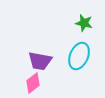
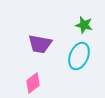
green star: moved 2 px down
purple trapezoid: moved 17 px up
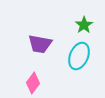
green star: rotated 24 degrees clockwise
pink diamond: rotated 15 degrees counterclockwise
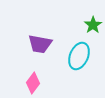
green star: moved 9 px right
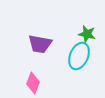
green star: moved 6 px left, 9 px down; rotated 24 degrees counterclockwise
pink diamond: rotated 15 degrees counterclockwise
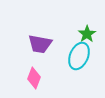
green star: rotated 24 degrees clockwise
pink diamond: moved 1 px right, 5 px up
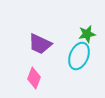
green star: rotated 24 degrees clockwise
purple trapezoid: rotated 15 degrees clockwise
